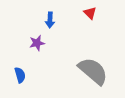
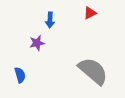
red triangle: rotated 48 degrees clockwise
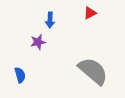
purple star: moved 1 px right, 1 px up
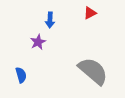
purple star: rotated 14 degrees counterclockwise
blue semicircle: moved 1 px right
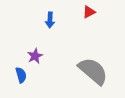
red triangle: moved 1 px left, 1 px up
purple star: moved 3 px left, 14 px down
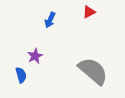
blue arrow: rotated 21 degrees clockwise
